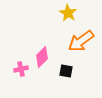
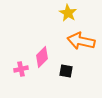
orange arrow: rotated 48 degrees clockwise
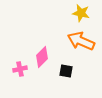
yellow star: moved 13 px right; rotated 18 degrees counterclockwise
orange arrow: rotated 12 degrees clockwise
pink cross: moved 1 px left
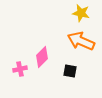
black square: moved 4 px right
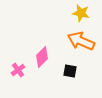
pink cross: moved 2 px left, 1 px down; rotated 24 degrees counterclockwise
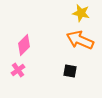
orange arrow: moved 1 px left, 1 px up
pink diamond: moved 18 px left, 12 px up
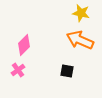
black square: moved 3 px left
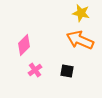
pink cross: moved 17 px right
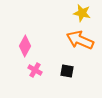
yellow star: moved 1 px right
pink diamond: moved 1 px right, 1 px down; rotated 15 degrees counterclockwise
pink cross: rotated 24 degrees counterclockwise
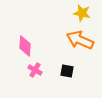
pink diamond: rotated 25 degrees counterclockwise
